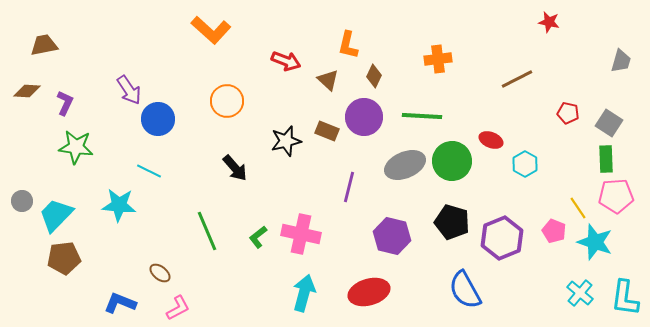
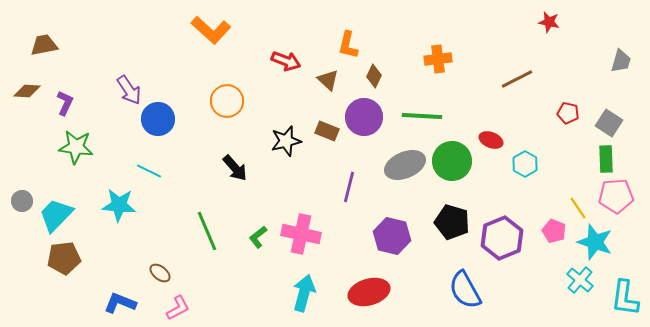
cyan cross at (580, 293): moved 13 px up
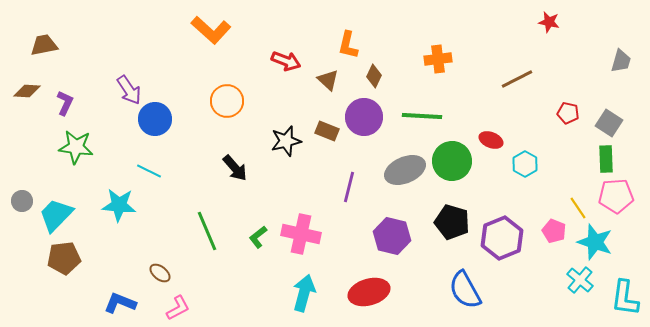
blue circle at (158, 119): moved 3 px left
gray ellipse at (405, 165): moved 5 px down
